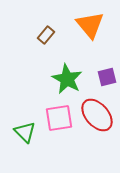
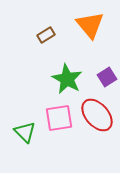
brown rectangle: rotated 18 degrees clockwise
purple square: rotated 18 degrees counterclockwise
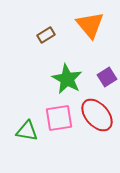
green triangle: moved 2 px right, 1 px up; rotated 35 degrees counterclockwise
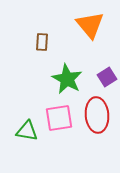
brown rectangle: moved 4 px left, 7 px down; rotated 54 degrees counterclockwise
red ellipse: rotated 36 degrees clockwise
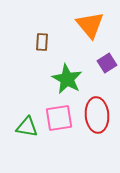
purple square: moved 14 px up
green triangle: moved 4 px up
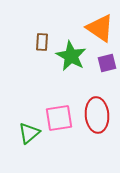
orange triangle: moved 10 px right, 3 px down; rotated 16 degrees counterclockwise
purple square: rotated 18 degrees clockwise
green star: moved 4 px right, 23 px up
green triangle: moved 2 px right, 6 px down; rotated 50 degrees counterclockwise
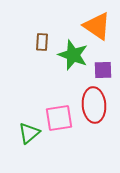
orange triangle: moved 3 px left, 2 px up
green star: moved 2 px right, 1 px up; rotated 8 degrees counterclockwise
purple square: moved 4 px left, 7 px down; rotated 12 degrees clockwise
red ellipse: moved 3 px left, 10 px up
